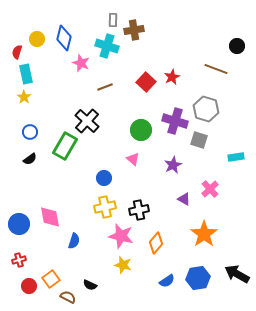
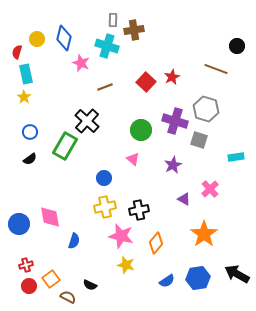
red cross at (19, 260): moved 7 px right, 5 px down
yellow star at (123, 265): moved 3 px right
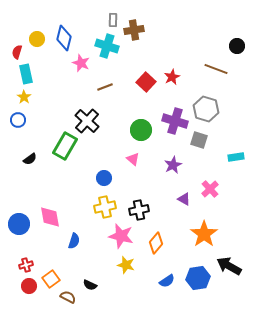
blue circle at (30, 132): moved 12 px left, 12 px up
black arrow at (237, 274): moved 8 px left, 8 px up
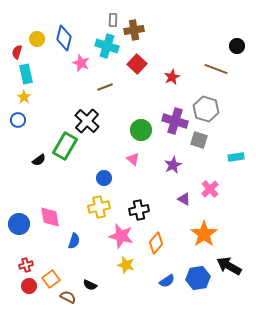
red square at (146, 82): moved 9 px left, 18 px up
black semicircle at (30, 159): moved 9 px right, 1 px down
yellow cross at (105, 207): moved 6 px left
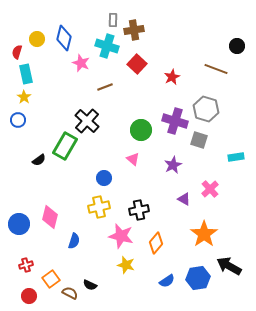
pink diamond at (50, 217): rotated 25 degrees clockwise
red circle at (29, 286): moved 10 px down
brown semicircle at (68, 297): moved 2 px right, 4 px up
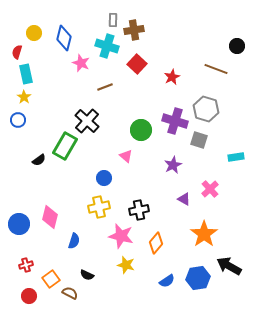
yellow circle at (37, 39): moved 3 px left, 6 px up
pink triangle at (133, 159): moved 7 px left, 3 px up
black semicircle at (90, 285): moved 3 px left, 10 px up
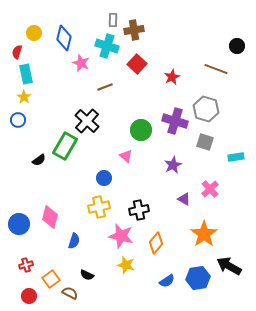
gray square at (199, 140): moved 6 px right, 2 px down
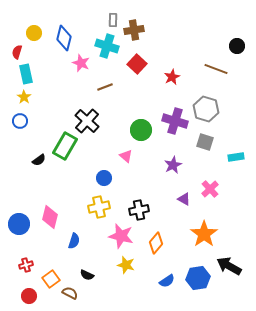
blue circle at (18, 120): moved 2 px right, 1 px down
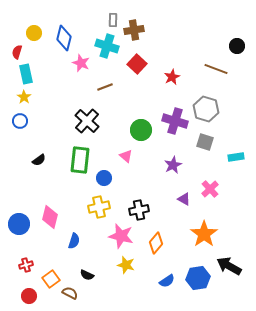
green rectangle at (65, 146): moved 15 px right, 14 px down; rotated 24 degrees counterclockwise
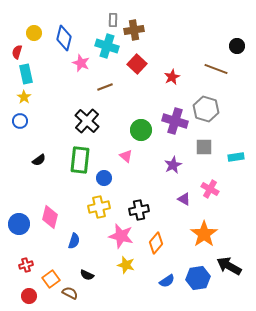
gray square at (205, 142): moved 1 px left, 5 px down; rotated 18 degrees counterclockwise
pink cross at (210, 189): rotated 18 degrees counterclockwise
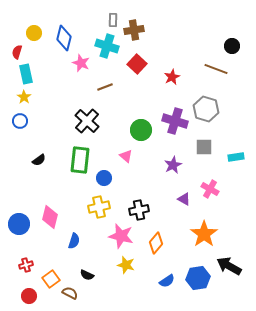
black circle at (237, 46): moved 5 px left
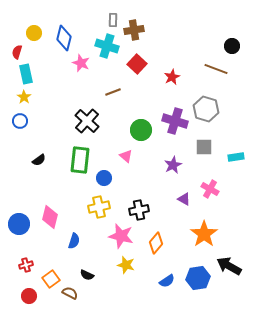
brown line at (105, 87): moved 8 px right, 5 px down
